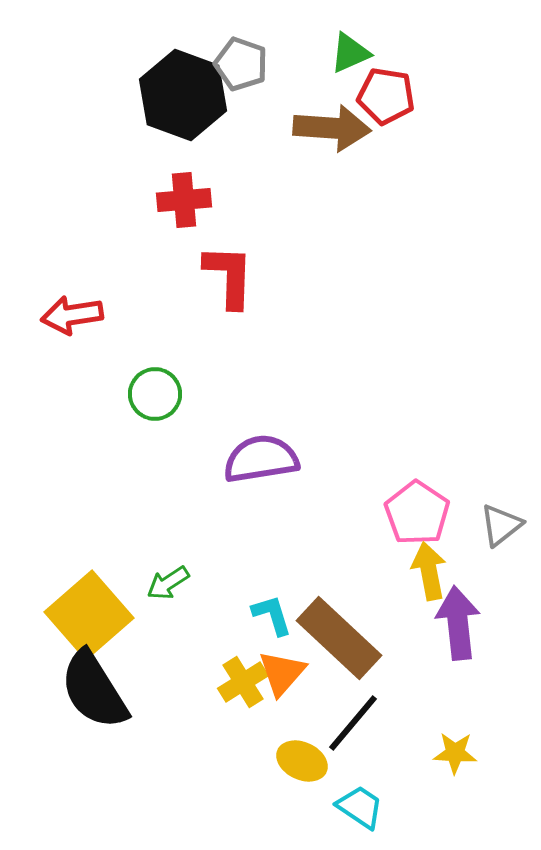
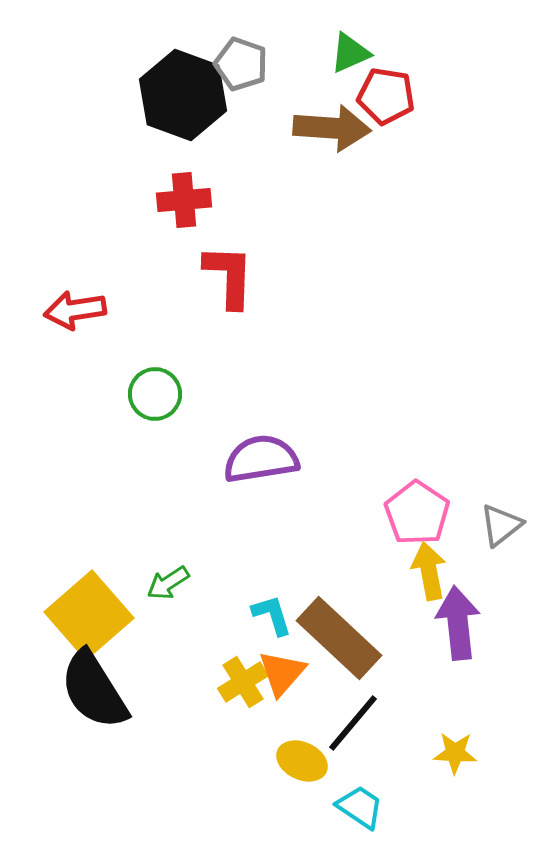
red arrow: moved 3 px right, 5 px up
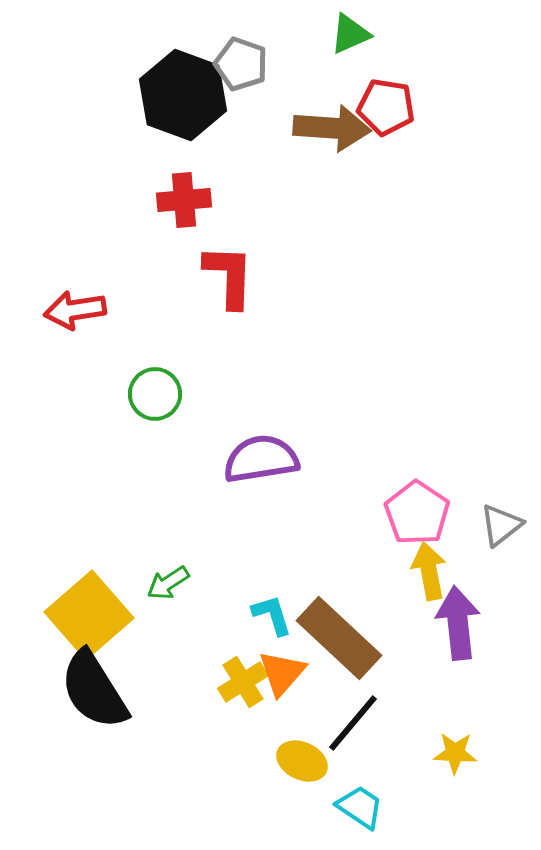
green triangle: moved 19 px up
red pentagon: moved 11 px down
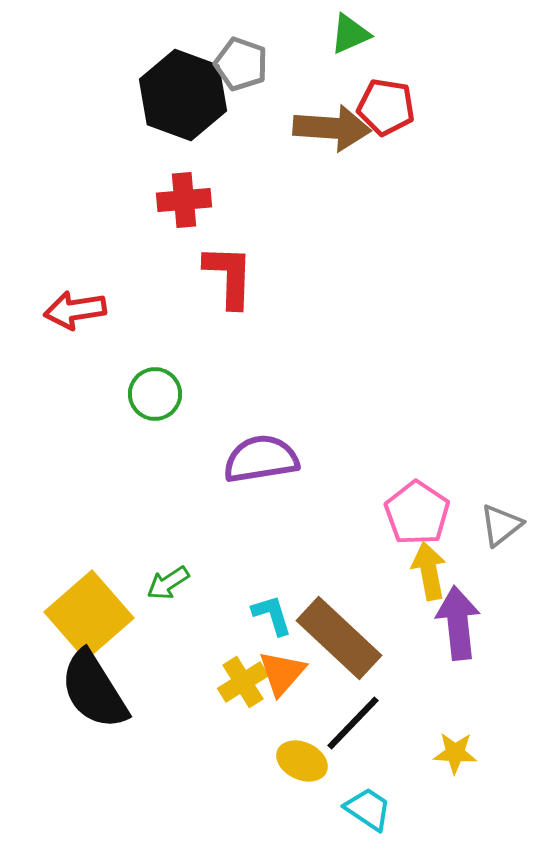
black line: rotated 4 degrees clockwise
cyan trapezoid: moved 8 px right, 2 px down
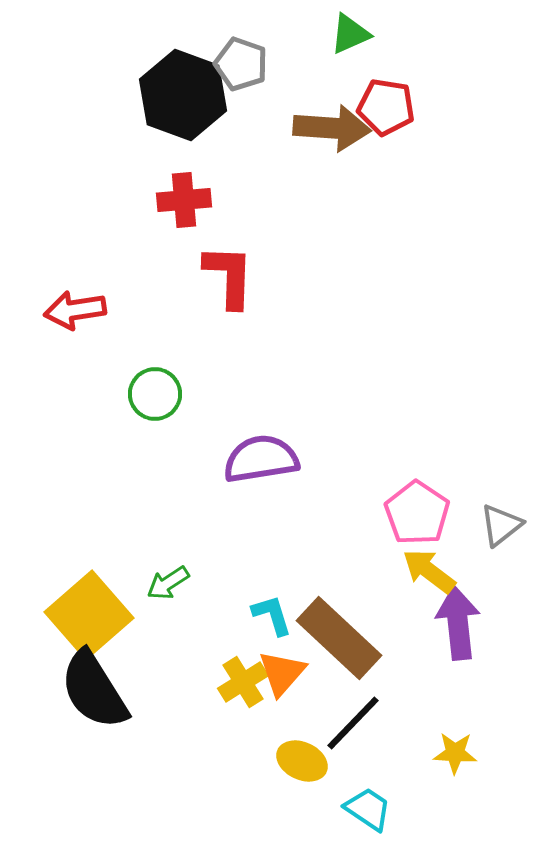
yellow arrow: rotated 42 degrees counterclockwise
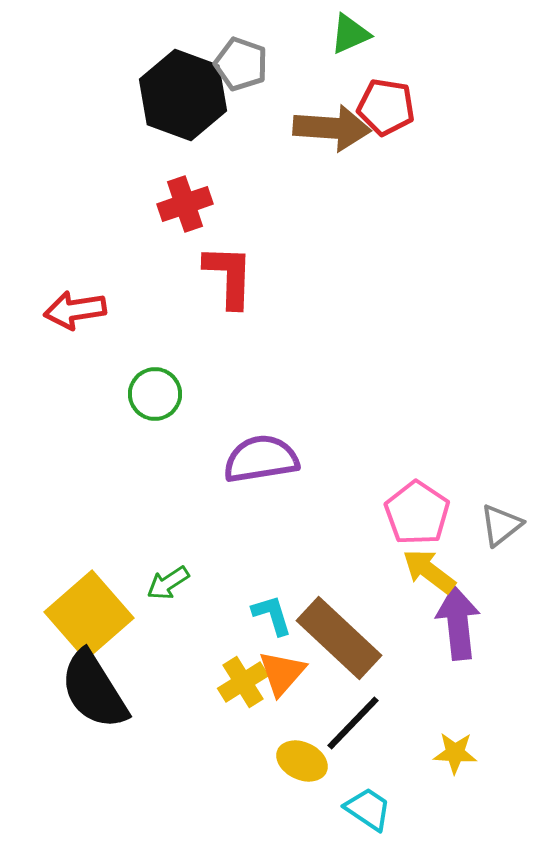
red cross: moved 1 px right, 4 px down; rotated 14 degrees counterclockwise
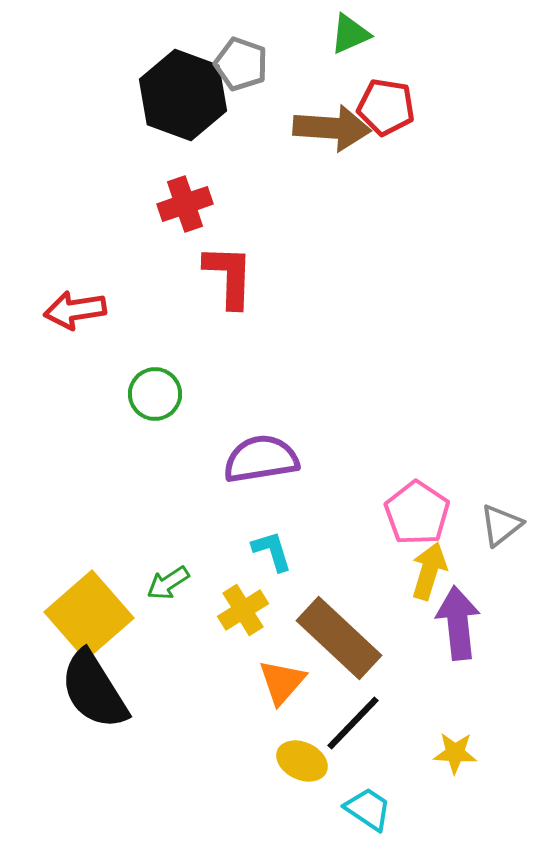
yellow arrow: rotated 70 degrees clockwise
cyan L-shape: moved 64 px up
orange triangle: moved 9 px down
yellow cross: moved 72 px up
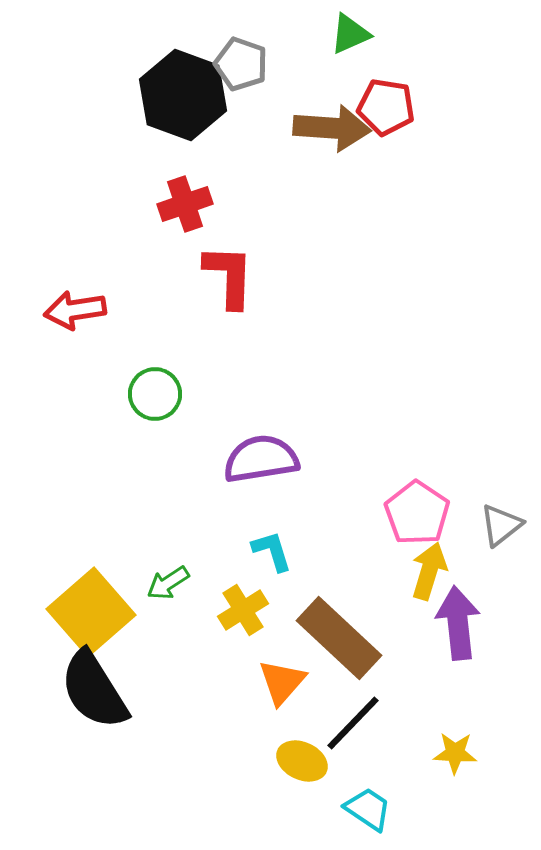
yellow square: moved 2 px right, 3 px up
